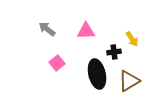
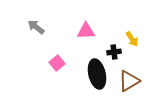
gray arrow: moved 11 px left, 2 px up
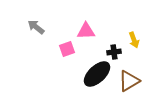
yellow arrow: moved 2 px right, 1 px down; rotated 14 degrees clockwise
pink square: moved 10 px right, 14 px up; rotated 21 degrees clockwise
black ellipse: rotated 60 degrees clockwise
